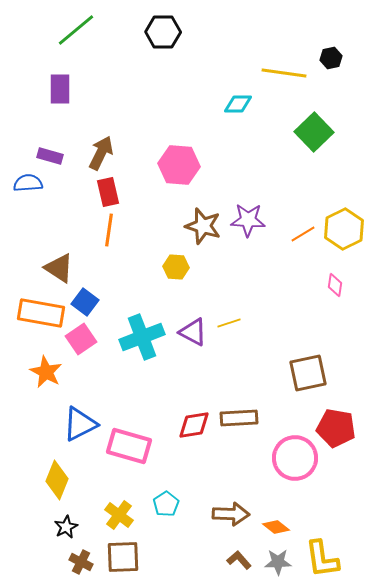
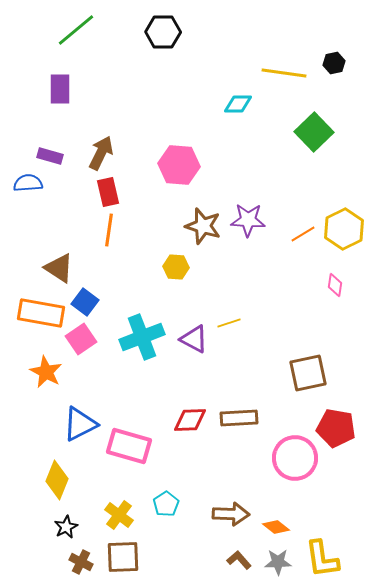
black hexagon at (331, 58): moved 3 px right, 5 px down
purple triangle at (193, 332): moved 1 px right, 7 px down
red diamond at (194, 425): moved 4 px left, 5 px up; rotated 8 degrees clockwise
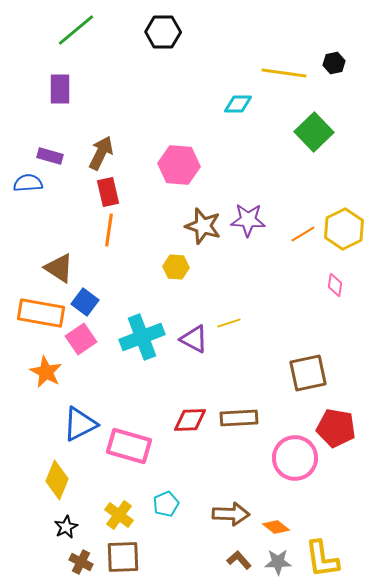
cyan pentagon at (166, 504): rotated 10 degrees clockwise
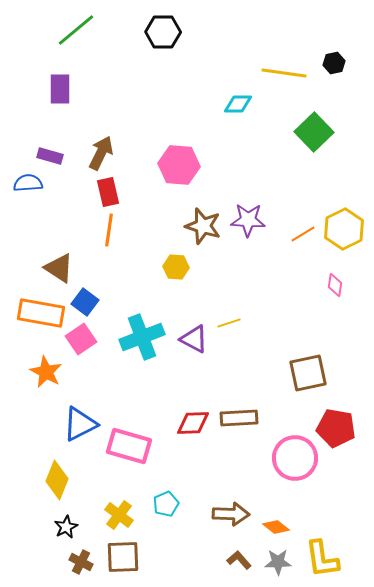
red diamond at (190, 420): moved 3 px right, 3 px down
